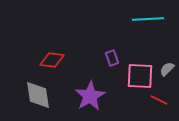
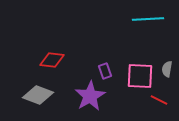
purple rectangle: moved 7 px left, 13 px down
gray semicircle: rotated 35 degrees counterclockwise
gray diamond: rotated 60 degrees counterclockwise
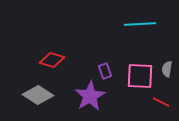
cyan line: moved 8 px left, 5 px down
red diamond: rotated 10 degrees clockwise
gray diamond: rotated 12 degrees clockwise
red line: moved 2 px right, 2 px down
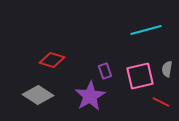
cyan line: moved 6 px right, 6 px down; rotated 12 degrees counterclockwise
pink square: rotated 16 degrees counterclockwise
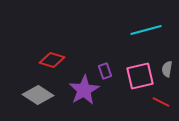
purple star: moved 6 px left, 6 px up
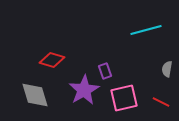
pink square: moved 16 px left, 22 px down
gray diamond: moved 3 px left; rotated 40 degrees clockwise
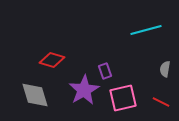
gray semicircle: moved 2 px left
pink square: moved 1 px left
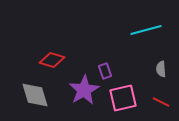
gray semicircle: moved 4 px left; rotated 14 degrees counterclockwise
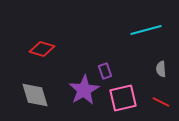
red diamond: moved 10 px left, 11 px up
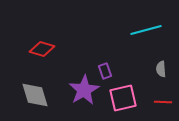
red line: moved 2 px right; rotated 24 degrees counterclockwise
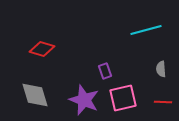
purple star: moved 10 px down; rotated 20 degrees counterclockwise
